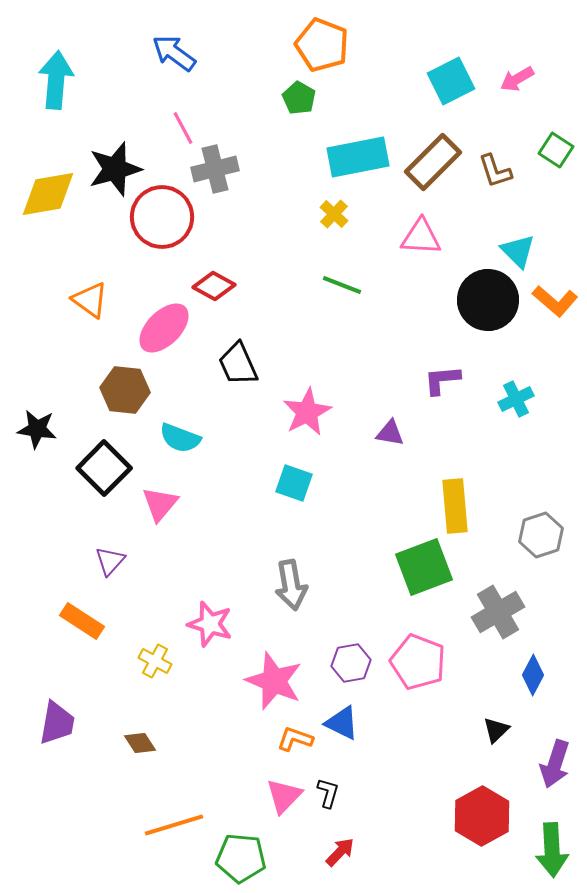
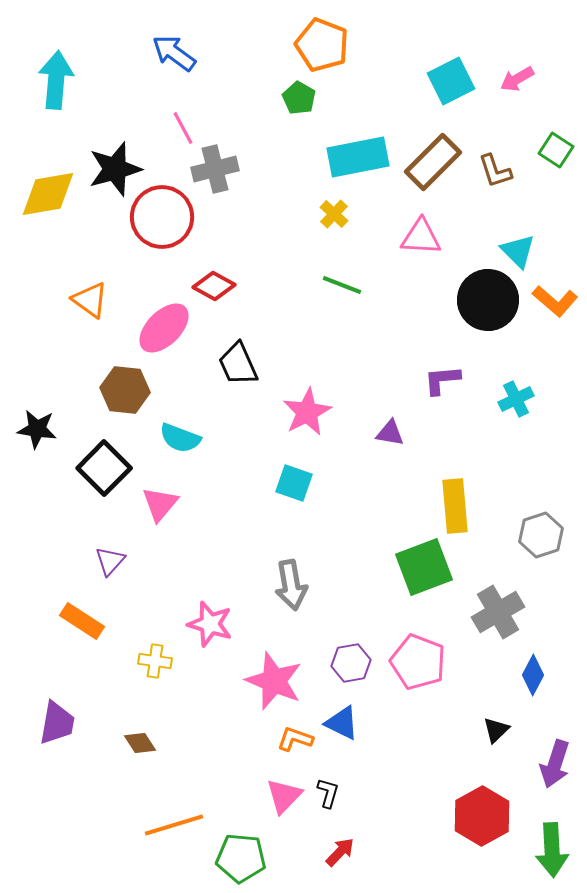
yellow cross at (155, 661): rotated 20 degrees counterclockwise
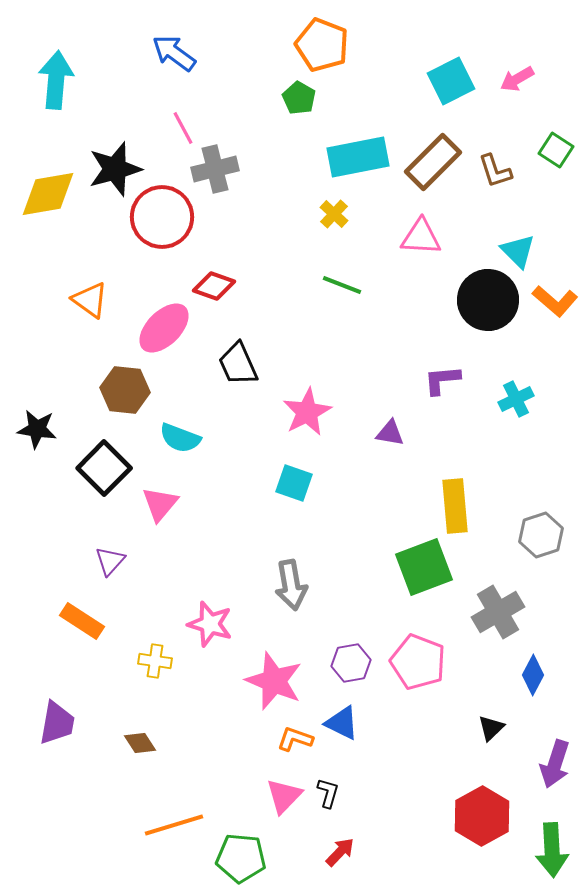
red diamond at (214, 286): rotated 9 degrees counterclockwise
black triangle at (496, 730): moved 5 px left, 2 px up
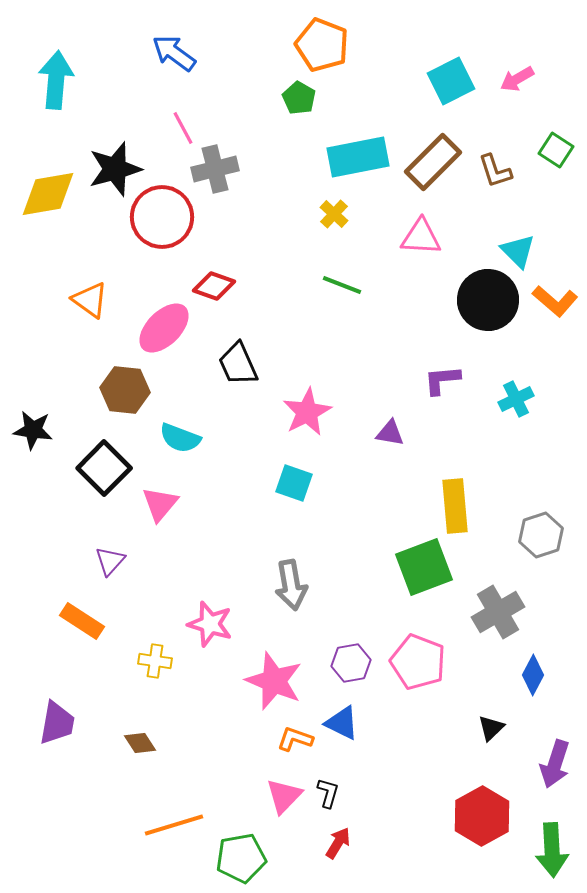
black star at (37, 429): moved 4 px left, 1 px down
red arrow at (340, 852): moved 2 px left, 9 px up; rotated 12 degrees counterclockwise
green pentagon at (241, 858): rotated 15 degrees counterclockwise
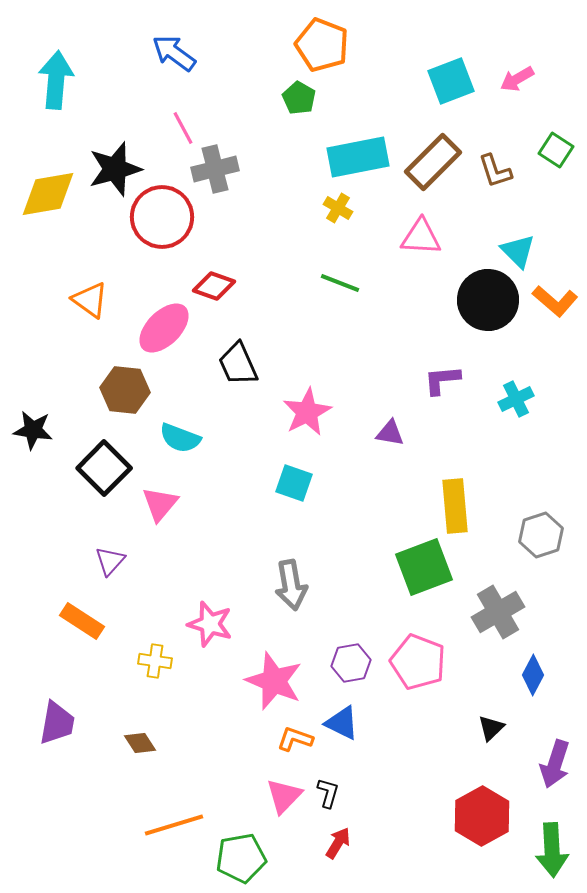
cyan square at (451, 81): rotated 6 degrees clockwise
yellow cross at (334, 214): moved 4 px right, 6 px up; rotated 12 degrees counterclockwise
green line at (342, 285): moved 2 px left, 2 px up
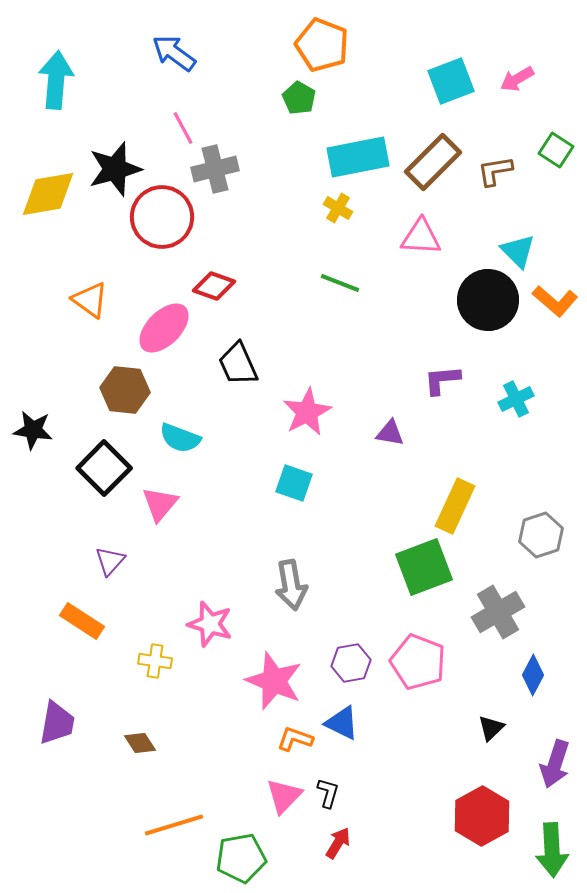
brown L-shape at (495, 171): rotated 99 degrees clockwise
yellow rectangle at (455, 506): rotated 30 degrees clockwise
